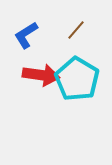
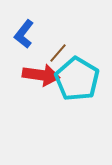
brown line: moved 18 px left, 23 px down
blue L-shape: moved 2 px left, 1 px up; rotated 20 degrees counterclockwise
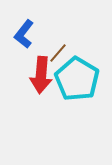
red arrow: rotated 87 degrees clockwise
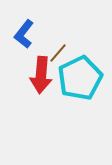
cyan pentagon: moved 3 px right, 1 px up; rotated 15 degrees clockwise
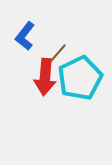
blue L-shape: moved 1 px right, 2 px down
red arrow: moved 4 px right, 2 px down
